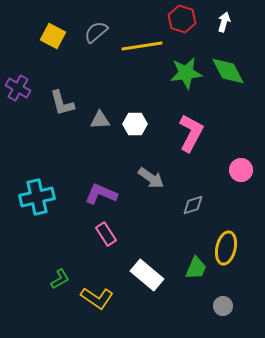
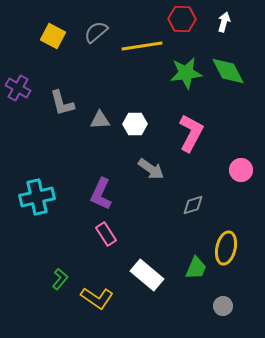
red hexagon: rotated 16 degrees counterclockwise
gray arrow: moved 9 px up
purple L-shape: rotated 88 degrees counterclockwise
green L-shape: rotated 20 degrees counterclockwise
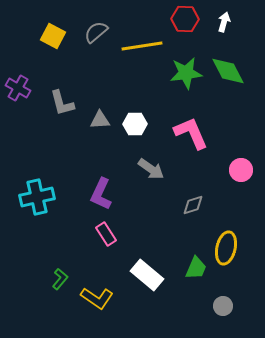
red hexagon: moved 3 px right
pink L-shape: rotated 51 degrees counterclockwise
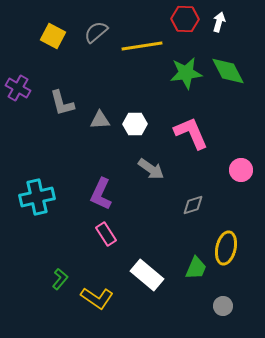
white arrow: moved 5 px left
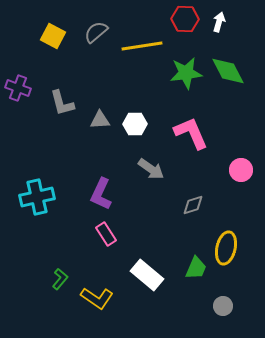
purple cross: rotated 10 degrees counterclockwise
